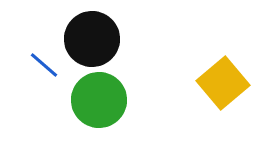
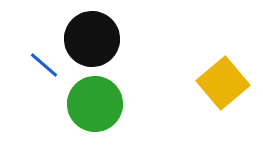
green circle: moved 4 px left, 4 px down
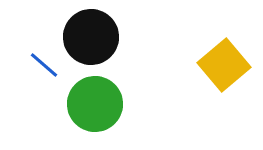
black circle: moved 1 px left, 2 px up
yellow square: moved 1 px right, 18 px up
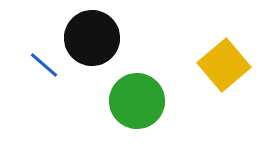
black circle: moved 1 px right, 1 px down
green circle: moved 42 px right, 3 px up
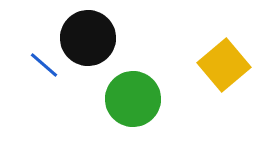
black circle: moved 4 px left
green circle: moved 4 px left, 2 px up
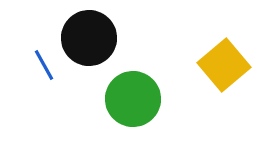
black circle: moved 1 px right
blue line: rotated 20 degrees clockwise
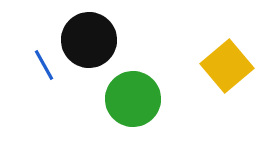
black circle: moved 2 px down
yellow square: moved 3 px right, 1 px down
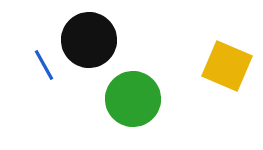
yellow square: rotated 27 degrees counterclockwise
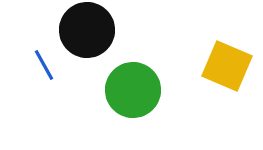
black circle: moved 2 px left, 10 px up
green circle: moved 9 px up
